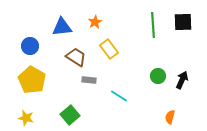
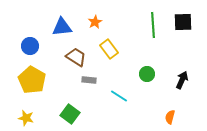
green circle: moved 11 px left, 2 px up
green square: moved 1 px up; rotated 12 degrees counterclockwise
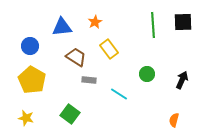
cyan line: moved 2 px up
orange semicircle: moved 4 px right, 3 px down
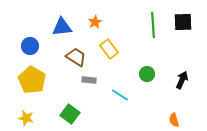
cyan line: moved 1 px right, 1 px down
orange semicircle: rotated 32 degrees counterclockwise
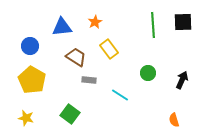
green circle: moved 1 px right, 1 px up
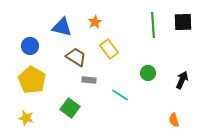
blue triangle: rotated 20 degrees clockwise
green square: moved 6 px up
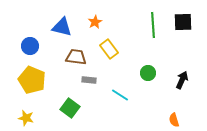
brown trapezoid: rotated 25 degrees counterclockwise
yellow pentagon: rotated 8 degrees counterclockwise
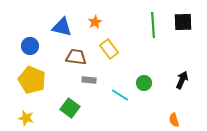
green circle: moved 4 px left, 10 px down
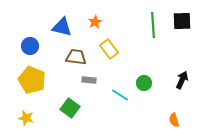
black square: moved 1 px left, 1 px up
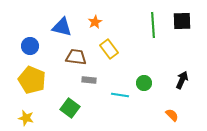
cyan line: rotated 24 degrees counterclockwise
orange semicircle: moved 2 px left, 5 px up; rotated 152 degrees clockwise
